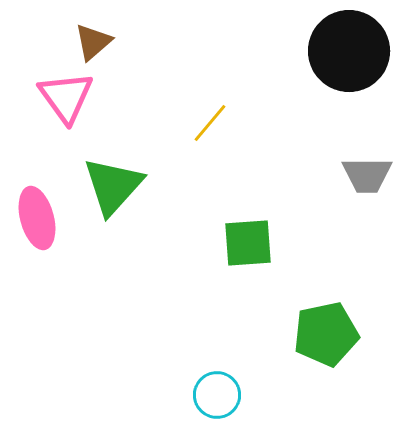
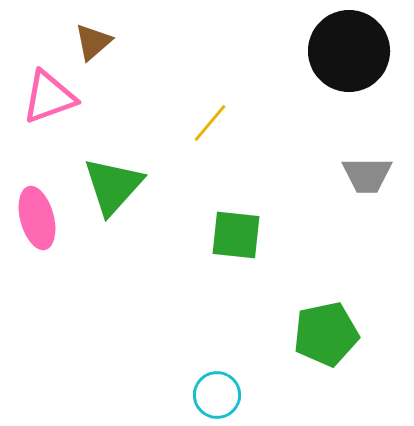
pink triangle: moved 17 px left; rotated 46 degrees clockwise
green square: moved 12 px left, 8 px up; rotated 10 degrees clockwise
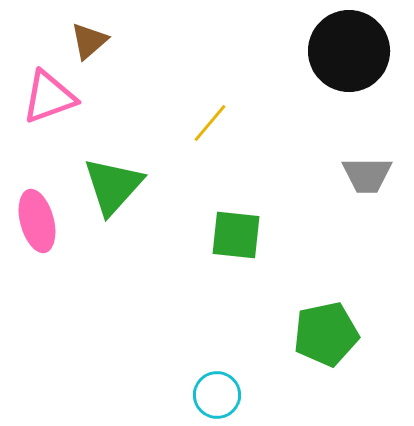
brown triangle: moved 4 px left, 1 px up
pink ellipse: moved 3 px down
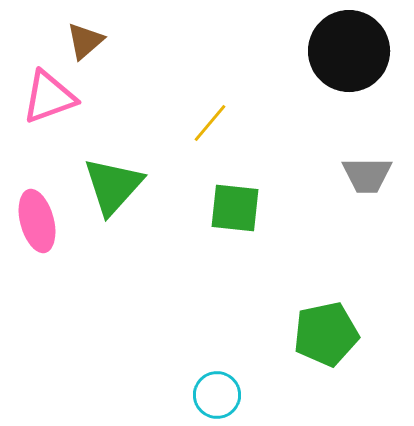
brown triangle: moved 4 px left
green square: moved 1 px left, 27 px up
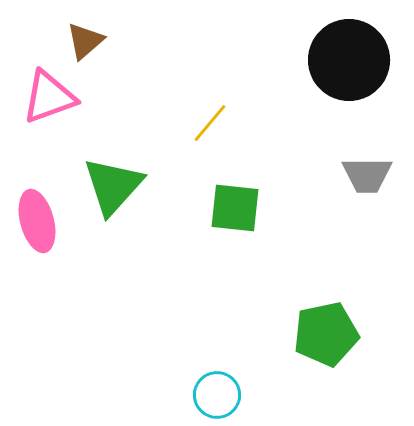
black circle: moved 9 px down
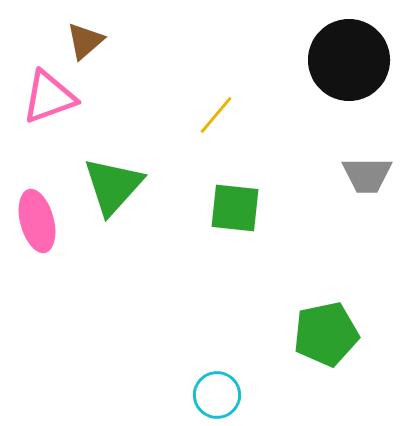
yellow line: moved 6 px right, 8 px up
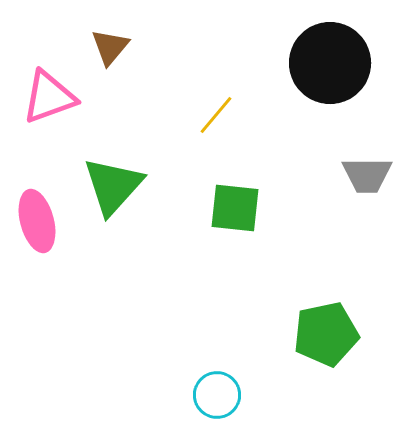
brown triangle: moved 25 px right, 6 px down; rotated 9 degrees counterclockwise
black circle: moved 19 px left, 3 px down
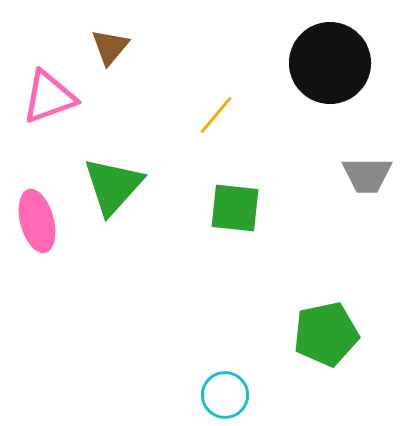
cyan circle: moved 8 px right
